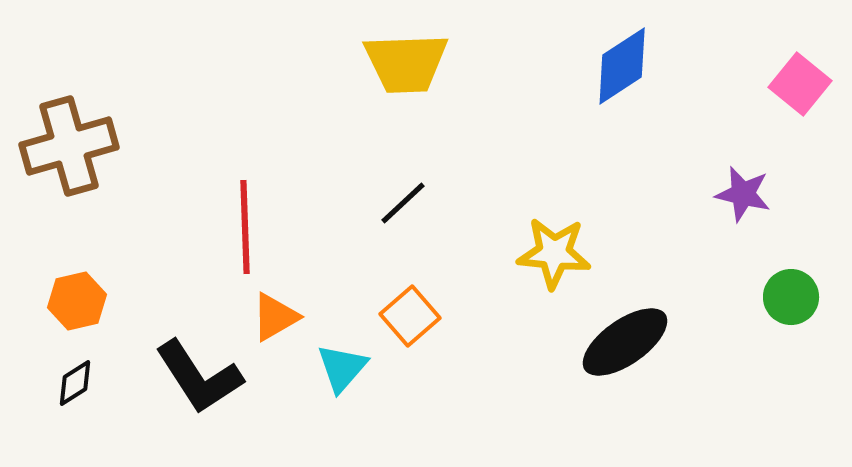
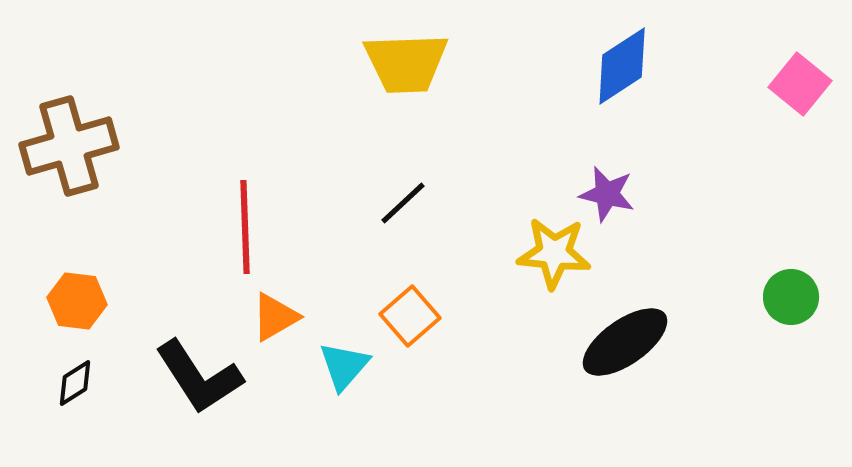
purple star: moved 136 px left
orange hexagon: rotated 20 degrees clockwise
cyan triangle: moved 2 px right, 2 px up
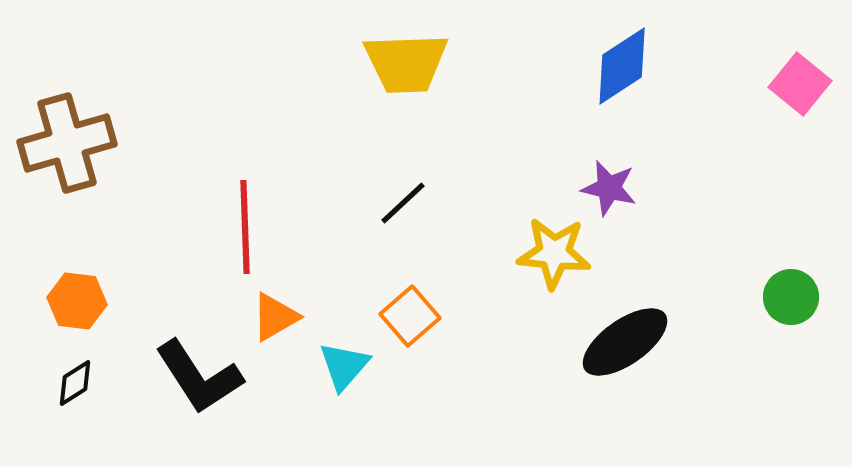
brown cross: moved 2 px left, 3 px up
purple star: moved 2 px right, 6 px up
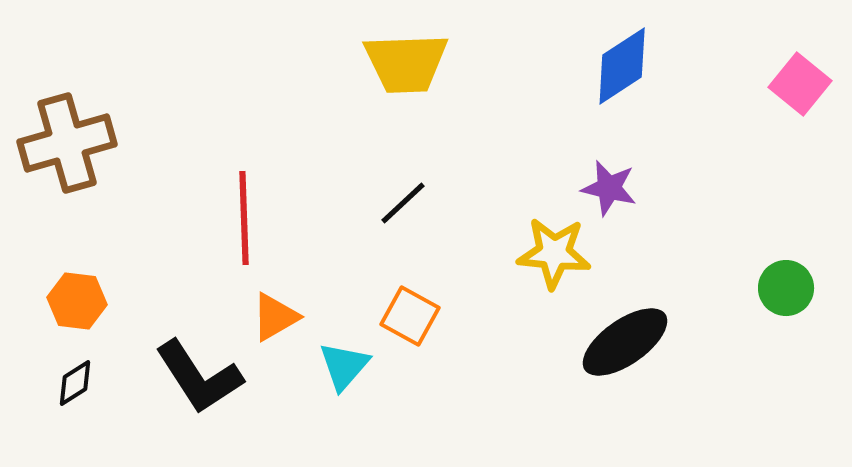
red line: moved 1 px left, 9 px up
green circle: moved 5 px left, 9 px up
orange square: rotated 20 degrees counterclockwise
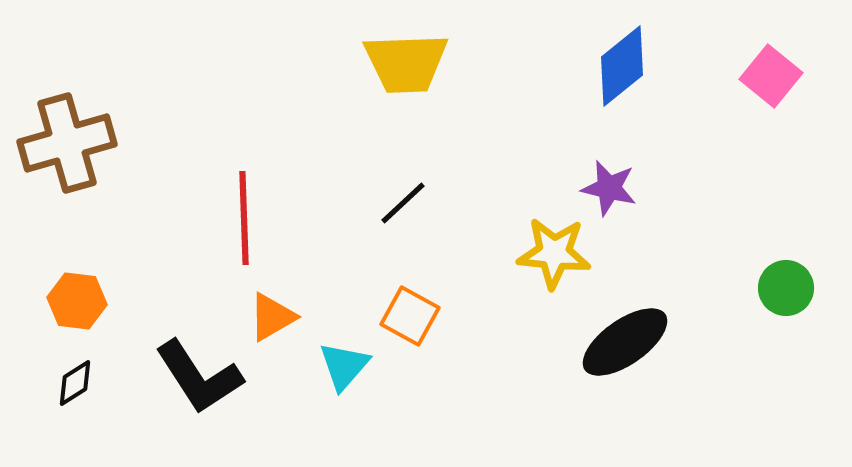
blue diamond: rotated 6 degrees counterclockwise
pink square: moved 29 px left, 8 px up
orange triangle: moved 3 px left
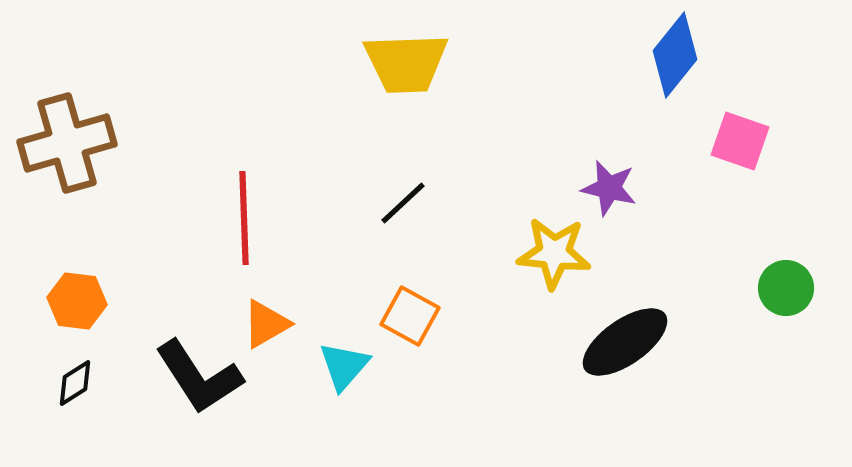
blue diamond: moved 53 px right, 11 px up; rotated 12 degrees counterclockwise
pink square: moved 31 px left, 65 px down; rotated 20 degrees counterclockwise
orange triangle: moved 6 px left, 7 px down
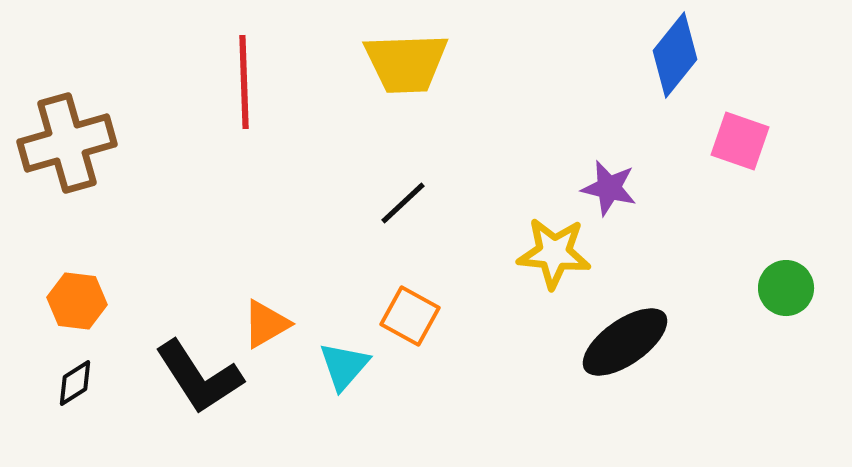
red line: moved 136 px up
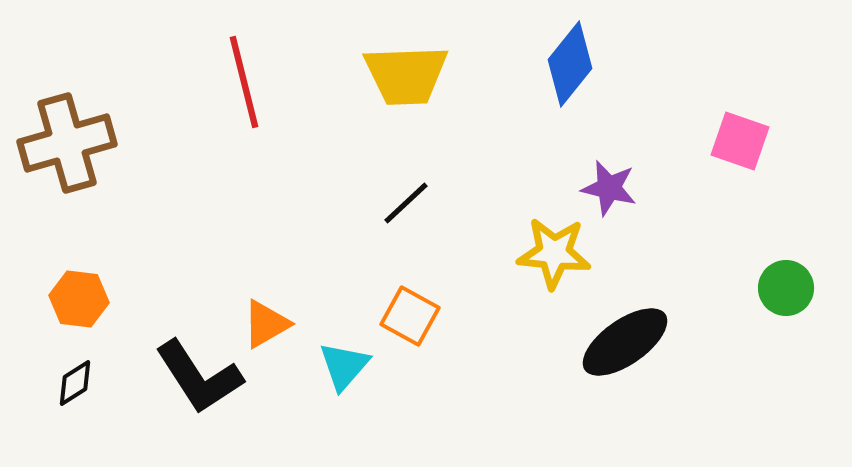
blue diamond: moved 105 px left, 9 px down
yellow trapezoid: moved 12 px down
red line: rotated 12 degrees counterclockwise
black line: moved 3 px right
orange hexagon: moved 2 px right, 2 px up
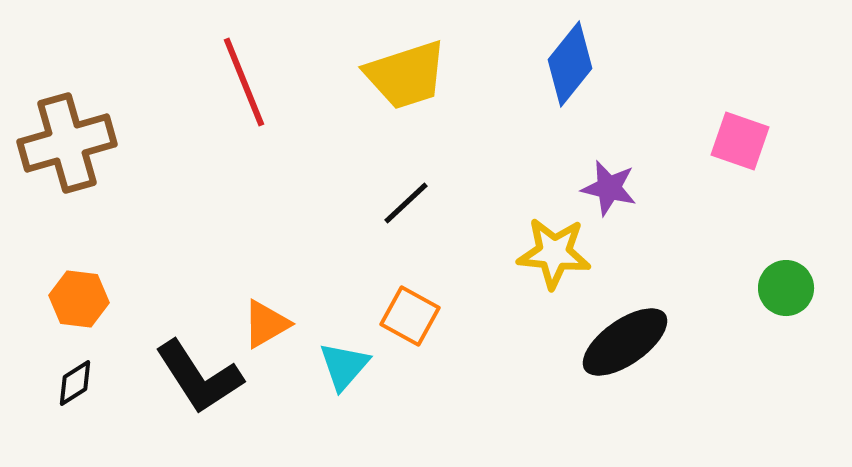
yellow trapezoid: rotated 16 degrees counterclockwise
red line: rotated 8 degrees counterclockwise
